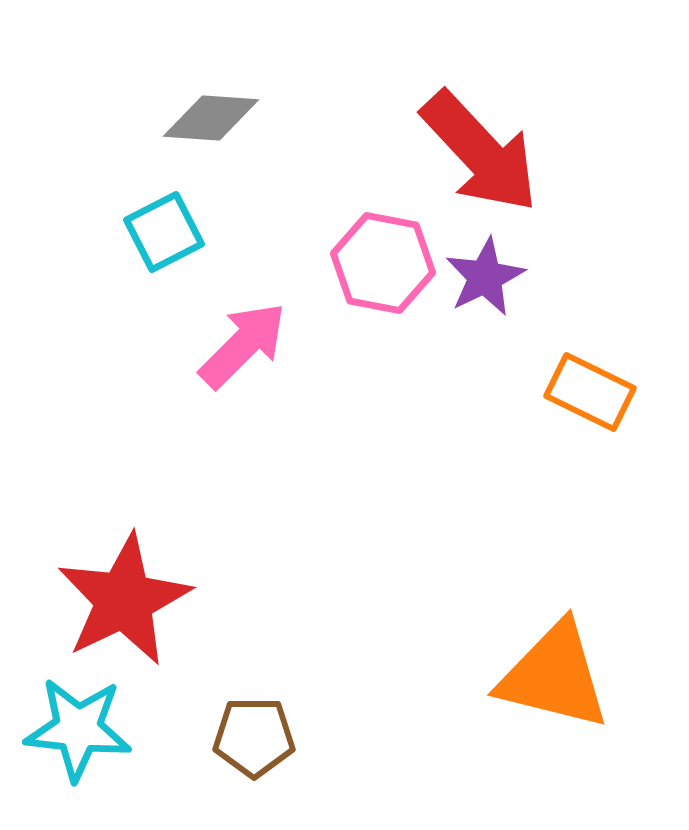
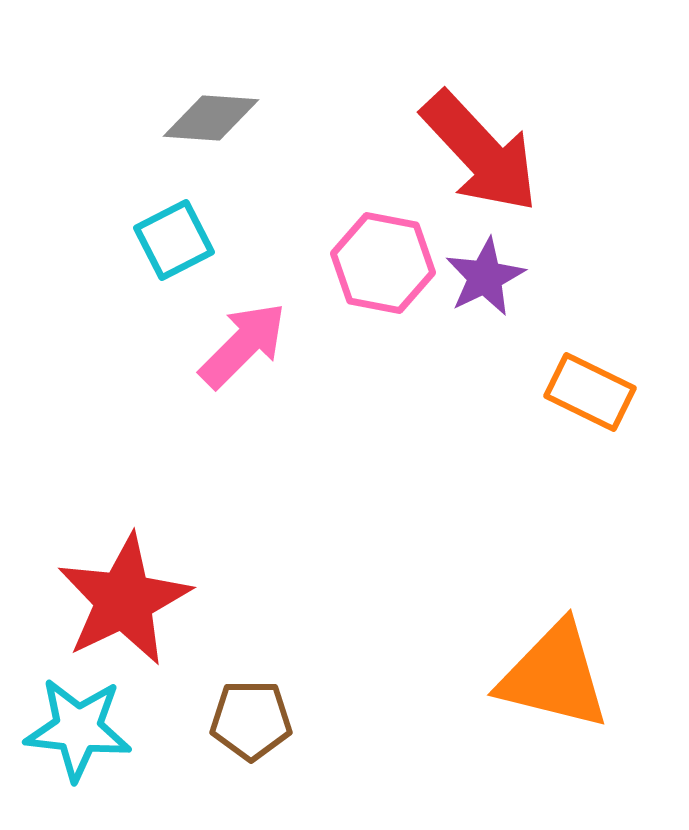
cyan square: moved 10 px right, 8 px down
brown pentagon: moved 3 px left, 17 px up
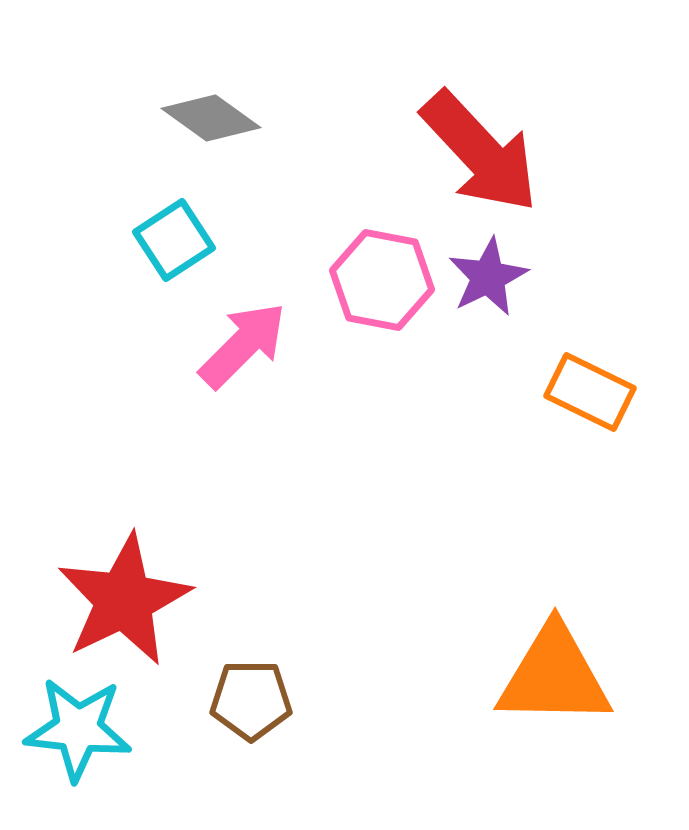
gray diamond: rotated 32 degrees clockwise
cyan square: rotated 6 degrees counterclockwise
pink hexagon: moved 1 px left, 17 px down
purple star: moved 3 px right
orange triangle: rotated 13 degrees counterclockwise
brown pentagon: moved 20 px up
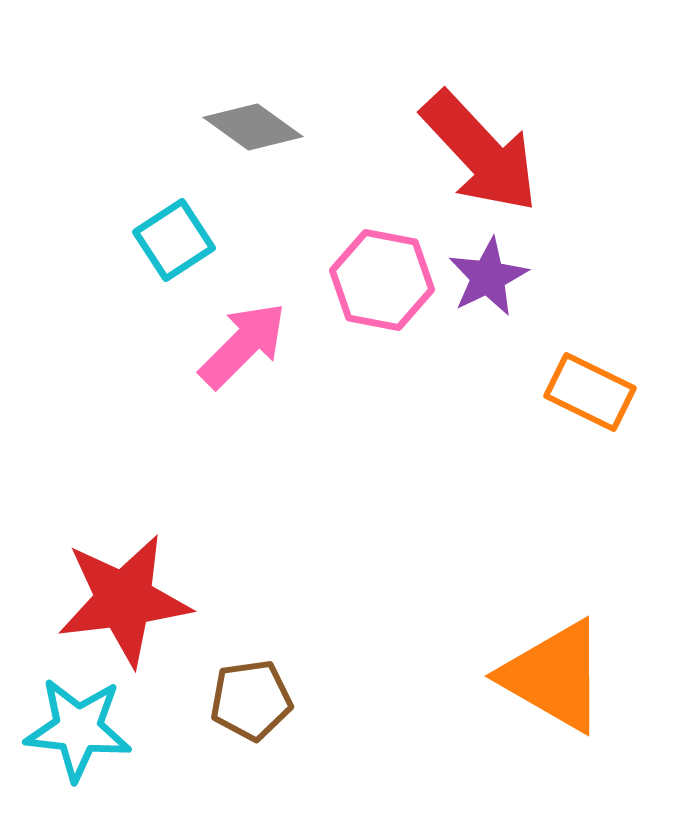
gray diamond: moved 42 px right, 9 px down
red star: rotated 19 degrees clockwise
orange triangle: rotated 29 degrees clockwise
brown pentagon: rotated 8 degrees counterclockwise
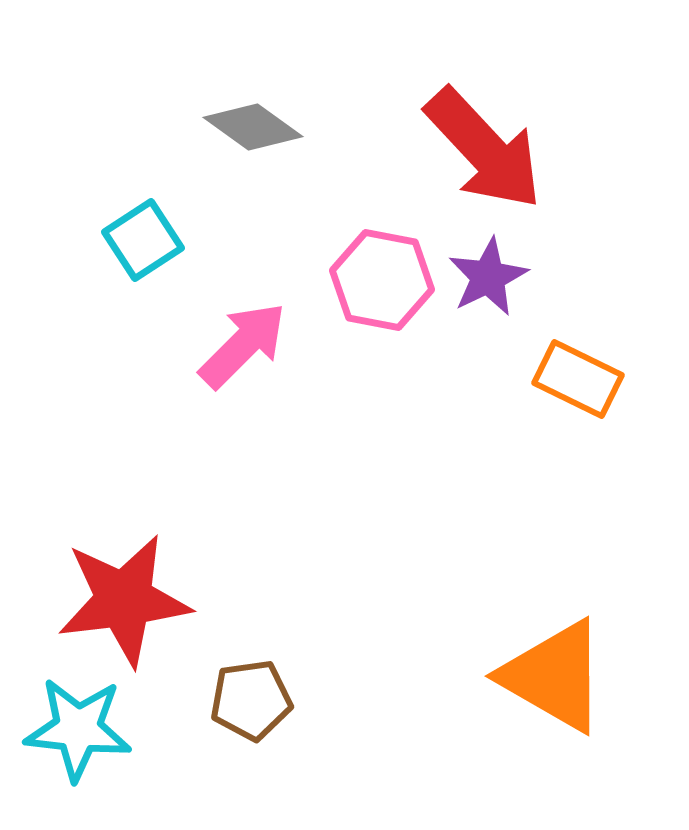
red arrow: moved 4 px right, 3 px up
cyan square: moved 31 px left
orange rectangle: moved 12 px left, 13 px up
